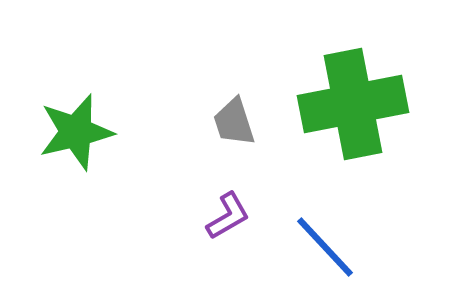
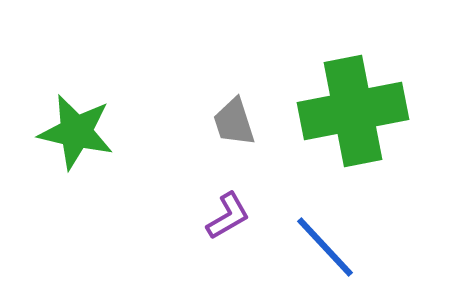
green cross: moved 7 px down
green star: rotated 26 degrees clockwise
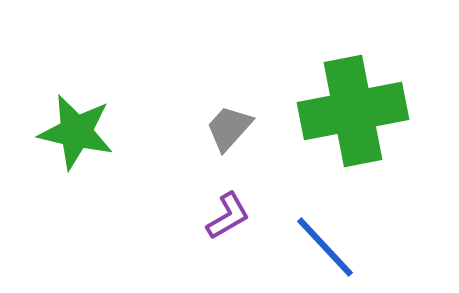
gray trapezoid: moved 5 px left, 6 px down; rotated 60 degrees clockwise
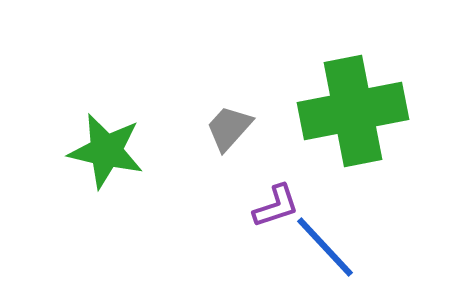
green star: moved 30 px right, 19 px down
purple L-shape: moved 48 px right, 10 px up; rotated 12 degrees clockwise
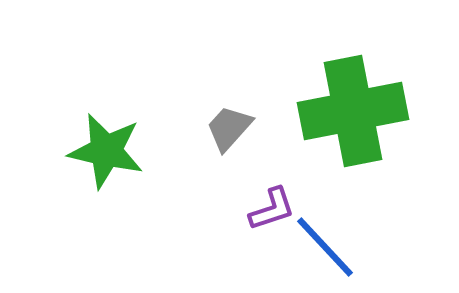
purple L-shape: moved 4 px left, 3 px down
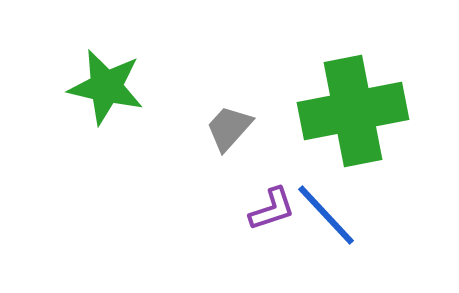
green star: moved 64 px up
blue line: moved 1 px right, 32 px up
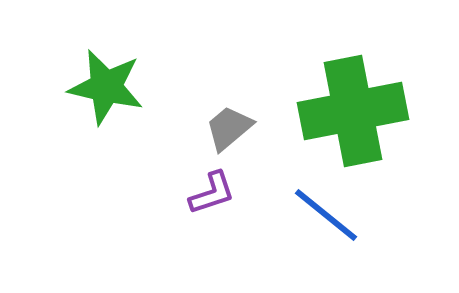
gray trapezoid: rotated 8 degrees clockwise
purple L-shape: moved 60 px left, 16 px up
blue line: rotated 8 degrees counterclockwise
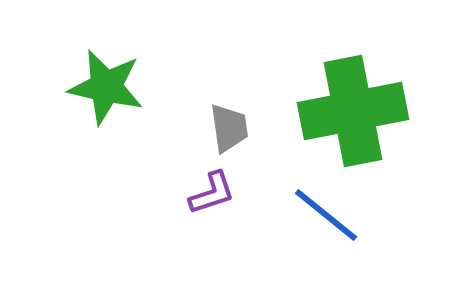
gray trapezoid: rotated 122 degrees clockwise
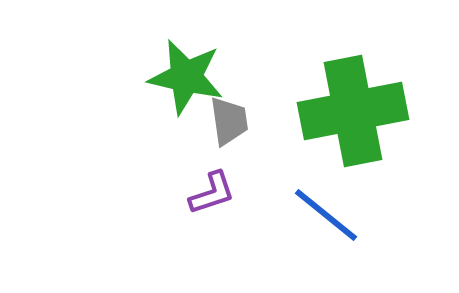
green star: moved 80 px right, 10 px up
gray trapezoid: moved 7 px up
